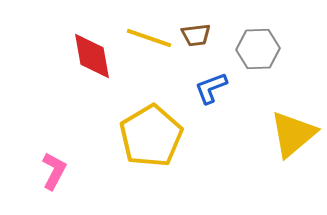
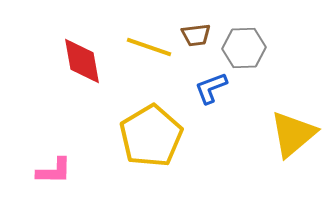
yellow line: moved 9 px down
gray hexagon: moved 14 px left, 1 px up
red diamond: moved 10 px left, 5 px down
pink L-shape: rotated 63 degrees clockwise
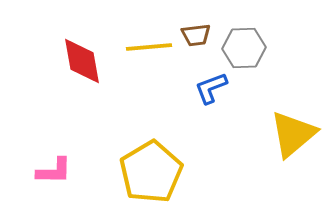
yellow line: rotated 24 degrees counterclockwise
yellow pentagon: moved 36 px down
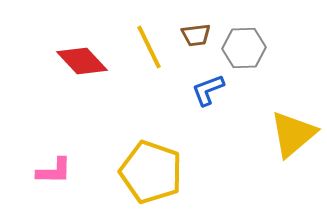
yellow line: rotated 69 degrees clockwise
red diamond: rotated 33 degrees counterclockwise
blue L-shape: moved 3 px left, 2 px down
yellow pentagon: rotated 22 degrees counterclockwise
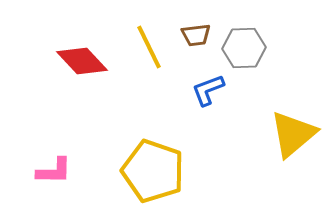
yellow pentagon: moved 2 px right, 1 px up
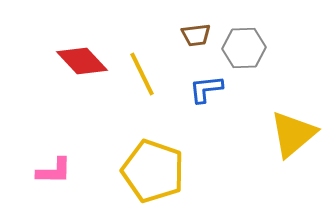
yellow line: moved 7 px left, 27 px down
blue L-shape: moved 2 px left, 1 px up; rotated 15 degrees clockwise
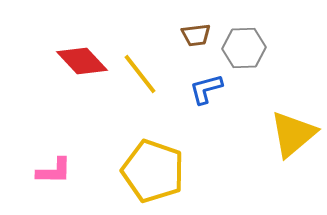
yellow line: moved 2 px left; rotated 12 degrees counterclockwise
blue L-shape: rotated 9 degrees counterclockwise
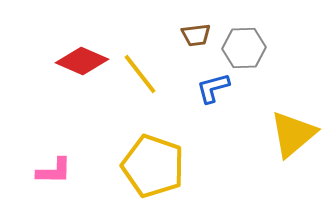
red diamond: rotated 24 degrees counterclockwise
blue L-shape: moved 7 px right, 1 px up
yellow pentagon: moved 5 px up
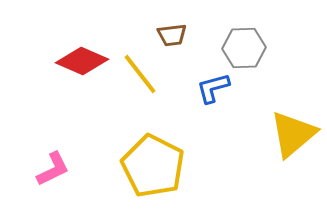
brown trapezoid: moved 24 px left
yellow pentagon: rotated 8 degrees clockwise
pink L-shape: moved 1 px left, 2 px up; rotated 27 degrees counterclockwise
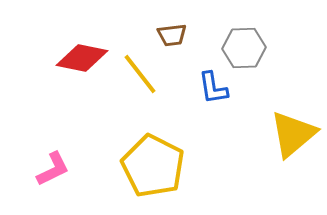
red diamond: moved 3 px up; rotated 12 degrees counterclockwise
blue L-shape: rotated 84 degrees counterclockwise
